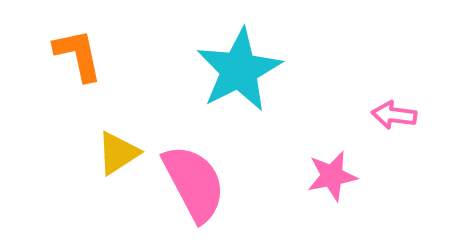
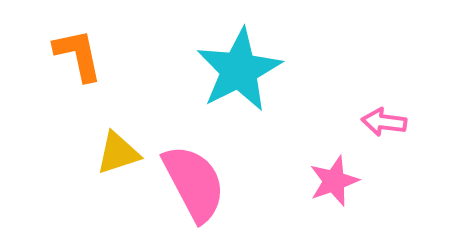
pink arrow: moved 10 px left, 7 px down
yellow triangle: rotated 15 degrees clockwise
pink star: moved 2 px right, 5 px down; rotated 9 degrees counterclockwise
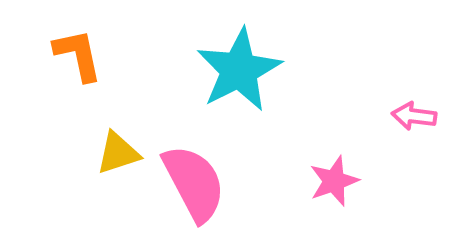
pink arrow: moved 30 px right, 6 px up
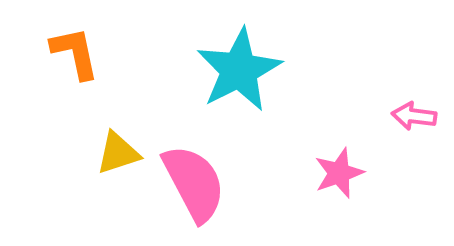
orange L-shape: moved 3 px left, 2 px up
pink star: moved 5 px right, 8 px up
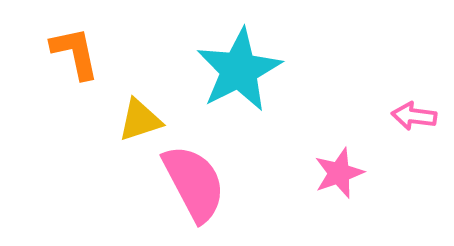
yellow triangle: moved 22 px right, 33 px up
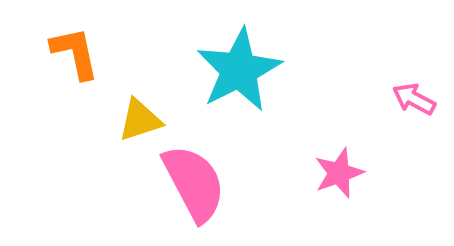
pink arrow: moved 17 px up; rotated 21 degrees clockwise
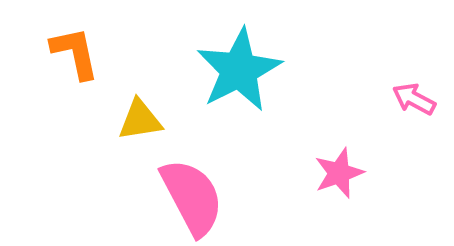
yellow triangle: rotated 9 degrees clockwise
pink semicircle: moved 2 px left, 14 px down
